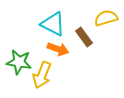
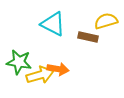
yellow semicircle: moved 3 px down
brown rectangle: moved 4 px right; rotated 42 degrees counterclockwise
orange arrow: moved 20 px down; rotated 10 degrees counterclockwise
yellow arrow: moved 2 px left; rotated 128 degrees counterclockwise
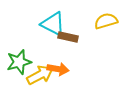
brown rectangle: moved 20 px left
green star: rotated 25 degrees counterclockwise
yellow arrow: rotated 12 degrees counterclockwise
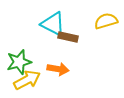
yellow arrow: moved 13 px left, 5 px down
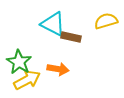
brown rectangle: moved 3 px right
green star: rotated 25 degrees counterclockwise
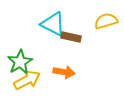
green star: moved 1 px right; rotated 10 degrees clockwise
orange arrow: moved 6 px right, 3 px down
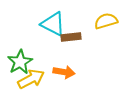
brown rectangle: rotated 18 degrees counterclockwise
yellow arrow: moved 4 px right, 1 px up
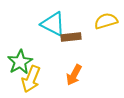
orange arrow: moved 10 px right, 3 px down; rotated 110 degrees clockwise
yellow arrow: rotated 140 degrees clockwise
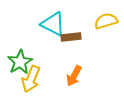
orange arrow: moved 1 px down
